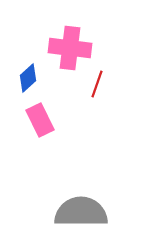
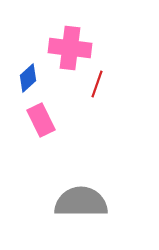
pink rectangle: moved 1 px right
gray semicircle: moved 10 px up
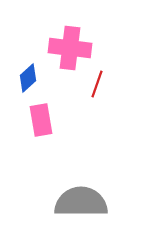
pink rectangle: rotated 16 degrees clockwise
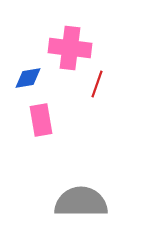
blue diamond: rotated 32 degrees clockwise
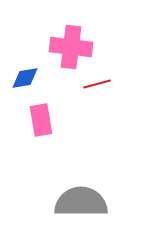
pink cross: moved 1 px right, 1 px up
blue diamond: moved 3 px left
red line: rotated 56 degrees clockwise
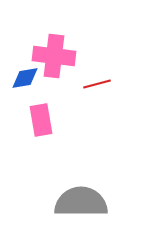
pink cross: moved 17 px left, 9 px down
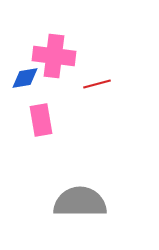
gray semicircle: moved 1 px left
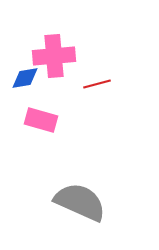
pink cross: rotated 12 degrees counterclockwise
pink rectangle: rotated 64 degrees counterclockwise
gray semicircle: rotated 24 degrees clockwise
